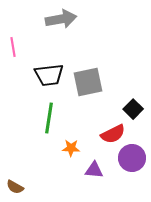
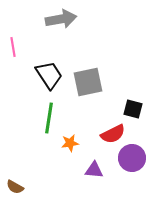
black trapezoid: rotated 116 degrees counterclockwise
black square: rotated 30 degrees counterclockwise
orange star: moved 1 px left, 5 px up; rotated 12 degrees counterclockwise
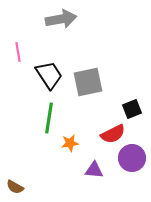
pink line: moved 5 px right, 5 px down
black square: moved 1 px left; rotated 36 degrees counterclockwise
